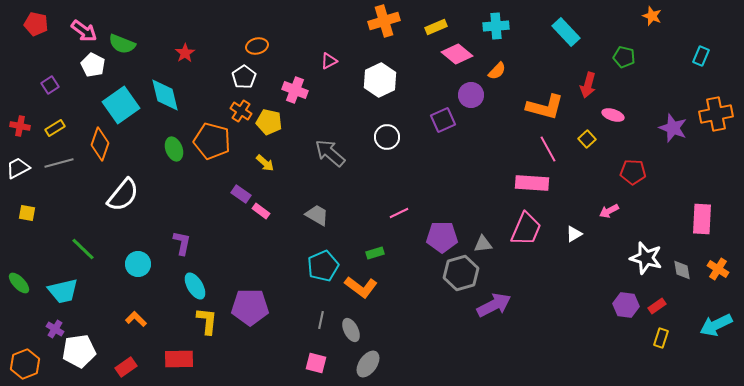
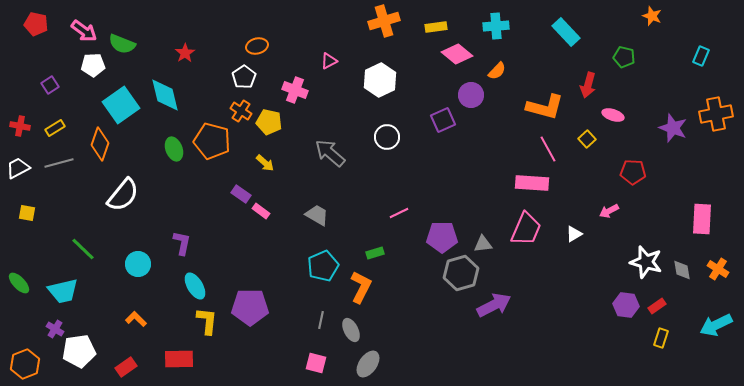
yellow rectangle at (436, 27): rotated 15 degrees clockwise
white pentagon at (93, 65): rotated 30 degrees counterclockwise
white star at (646, 258): moved 4 px down
orange L-shape at (361, 287): rotated 100 degrees counterclockwise
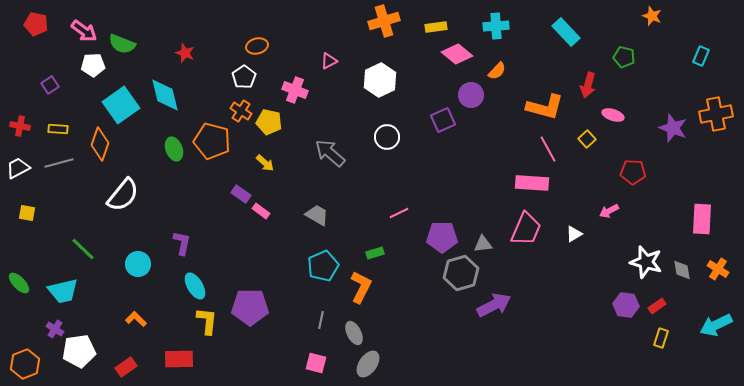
red star at (185, 53): rotated 18 degrees counterclockwise
yellow rectangle at (55, 128): moved 3 px right, 1 px down; rotated 36 degrees clockwise
gray ellipse at (351, 330): moved 3 px right, 3 px down
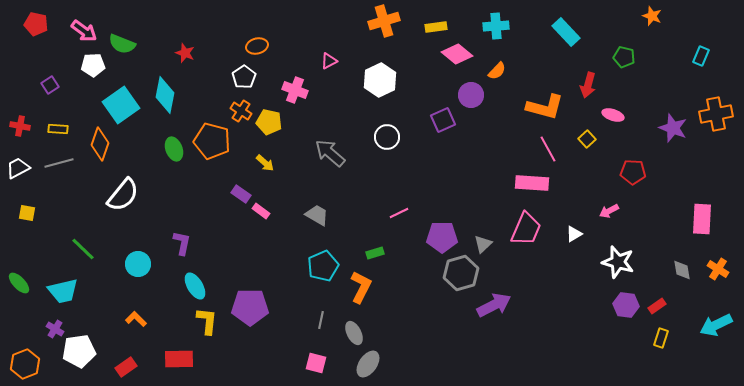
cyan diamond at (165, 95): rotated 24 degrees clockwise
gray triangle at (483, 244): rotated 36 degrees counterclockwise
white star at (646, 262): moved 28 px left
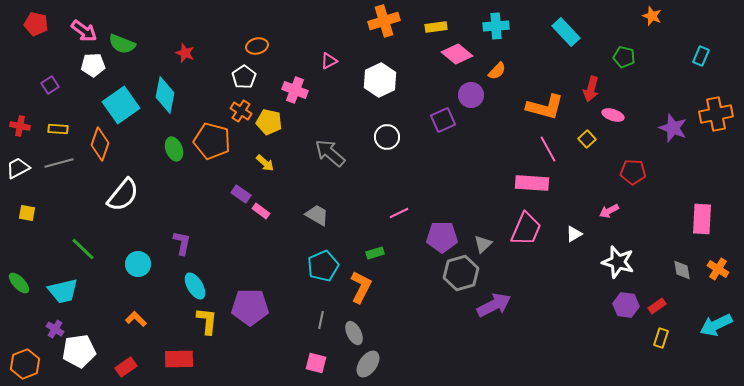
red arrow at (588, 85): moved 3 px right, 4 px down
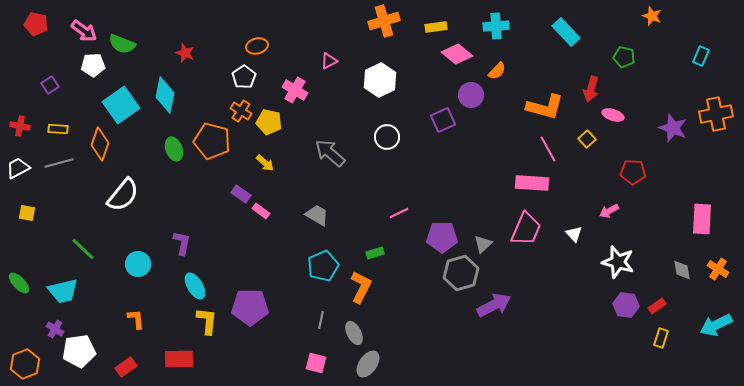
pink cross at (295, 90): rotated 10 degrees clockwise
white triangle at (574, 234): rotated 42 degrees counterclockwise
orange L-shape at (136, 319): rotated 40 degrees clockwise
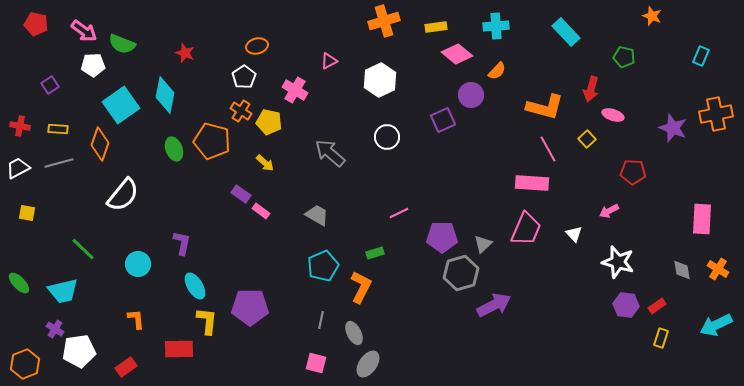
red rectangle at (179, 359): moved 10 px up
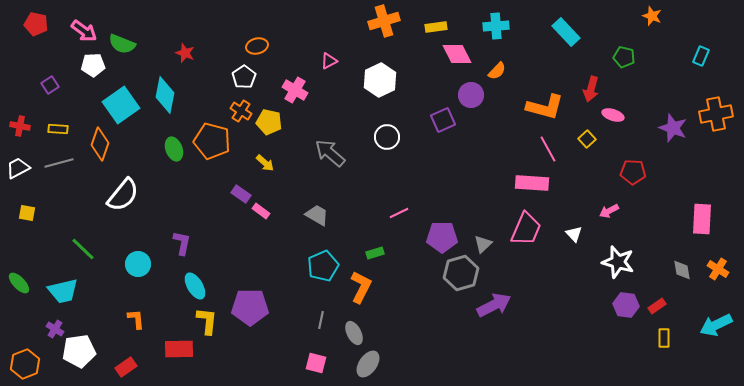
pink diamond at (457, 54): rotated 24 degrees clockwise
yellow rectangle at (661, 338): moved 3 px right; rotated 18 degrees counterclockwise
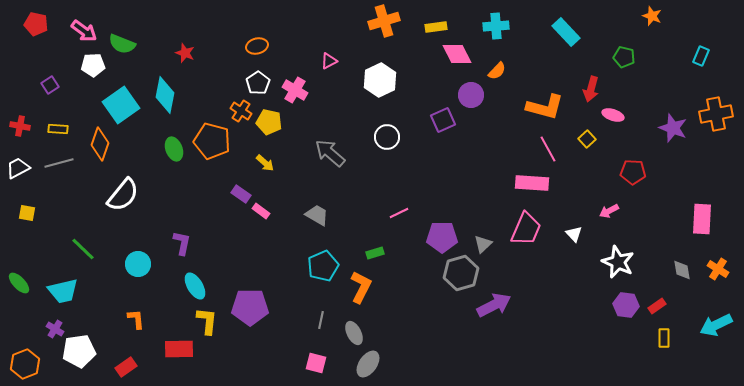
white pentagon at (244, 77): moved 14 px right, 6 px down
white star at (618, 262): rotated 8 degrees clockwise
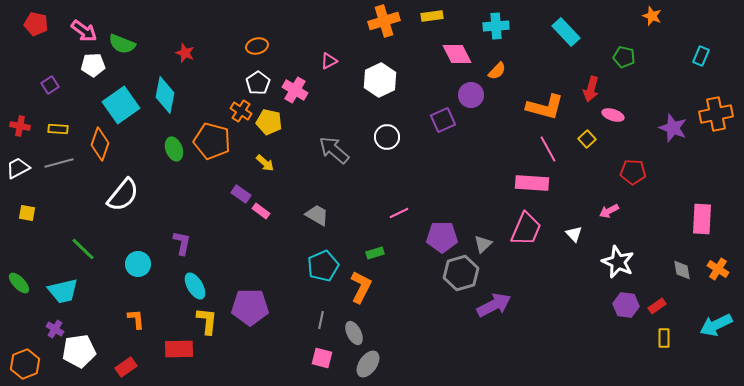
yellow rectangle at (436, 27): moved 4 px left, 11 px up
gray arrow at (330, 153): moved 4 px right, 3 px up
pink square at (316, 363): moved 6 px right, 5 px up
